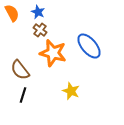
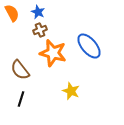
brown cross: rotated 32 degrees clockwise
black line: moved 2 px left, 4 px down
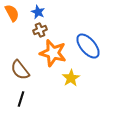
blue ellipse: moved 1 px left
yellow star: moved 13 px up; rotated 18 degrees clockwise
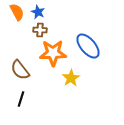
orange semicircle: moved 5 px right, 1 px up
brown cross: rotated 24 degrees clockwise
orange star: rotated 16 degrees counterclockwise
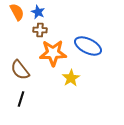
blue ellipse: rotated 24 degrees counterclockwise
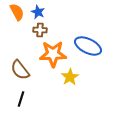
orange star: moved 1 px down
yellow star: moved 1 px left, 1 px up
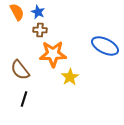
blue ellipse: moved 17 px right
black line: moved 3 px right
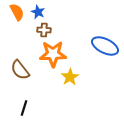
brown cross: moved 4 px right
black line: moved 9 px down
